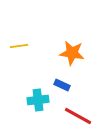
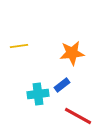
orange star: rotated 15 degrees counterclockwise
blue rectangle: rotated 63 degrees counterclockwise
cyan cross: moved 6 px up
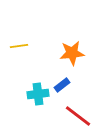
red line: rotated 8 degrees clockwise
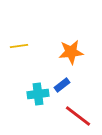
orange star: moved 1 px left, 1 px up
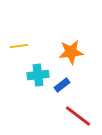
cyan cross: moved 19 px up
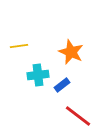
orange star: rotated 30 degrees clockwise
